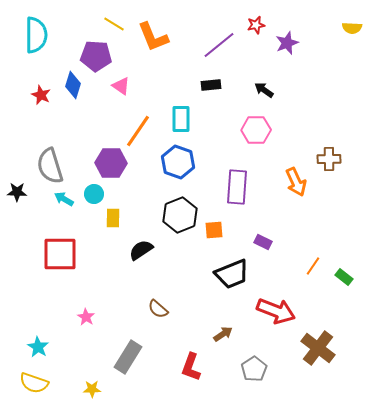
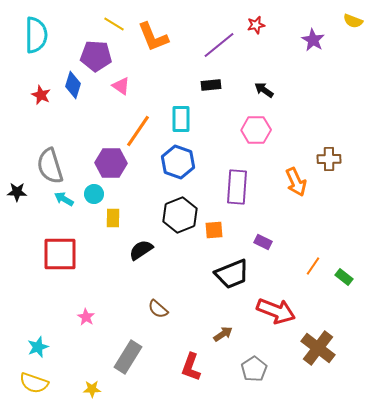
yellow semicircle at (352, 28): moved 1 px right, 7 px up; rotated 18 degrees clockwise
purple star at (287, 43): moved 26 px right, 3 px up; rotated 20 degrees counterclockwise
cyan star at (38, 347): rotated 20 degrees clockwise
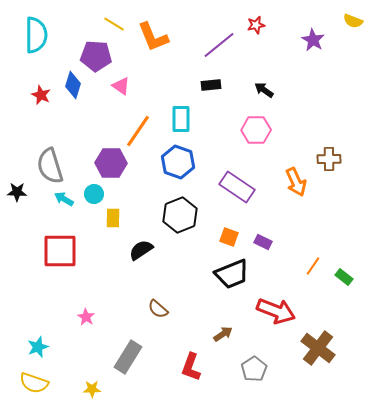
purple rectangle at (237, 187): rotated 60 degrees counterclockwise
orange square at (214, 230): moved 15 px right, 7 px down; rotated 24 degrees clockwise
red square at (60, 254): moved 3 px up
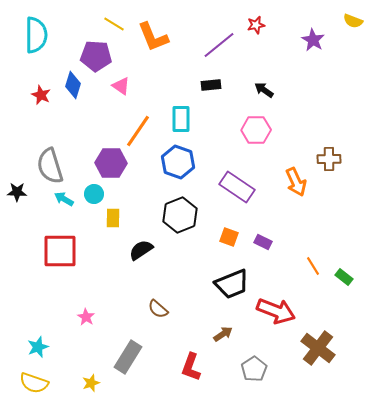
orange line at (313, 266): rotated 66 degrees counterclockwise
black trapezoid at (232, 274): moved 10 px down
yellow star at (92, 389): moved 1 px left, 6 px up; rotated 18 degrees counterclockwise
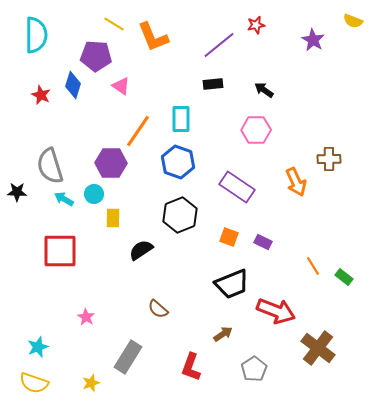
black rectangle at (211, 85): moved 2 px right, 1 px up
